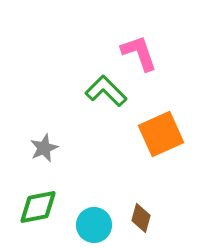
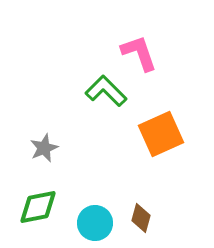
cyan circle: moved 1 px right, 2 px up
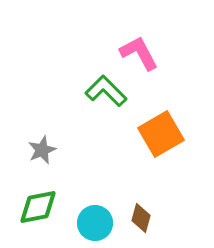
pink L-shape: rotated 9 degrees counterclockwise
orange square: rotated 6 degrees counterclockwise
gray star: moved 2 px left, 2 px down
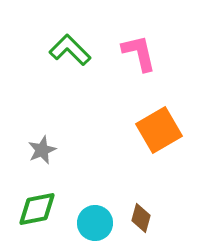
pink L-shape: rotated 15 degrees clockwise
green L-shape: moved 36 px left, 41 px up
orange square: moved 2 px left, 4 px up
green diamond: moved 1 px left, 2 px down
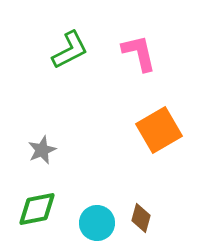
green L-shape: rotated 108 degrees clockwise
cyan circle: moved 2 px right
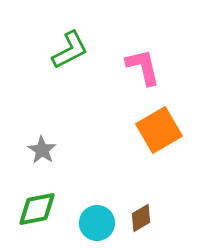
pink L-shape: moved 4 px right, 14 px down
gray star: rotated 16 degrees counterclockwise
brown diamond: rotated 44 degrees clockwise
